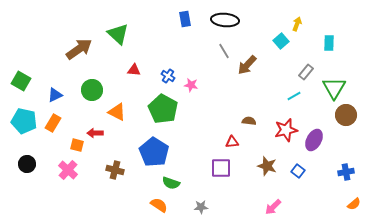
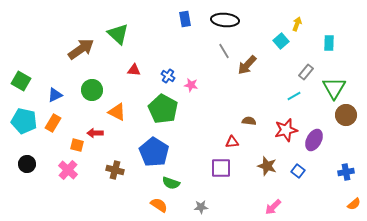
brown arrow at (79, 49): moved 2 px right
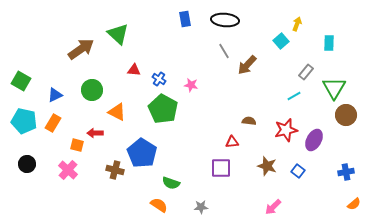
blue cross at (168, 76): moved 9 px left, 3 px down
blue pentagon at (154, 152): moved 12 px left, 1 px down
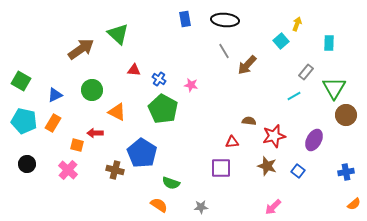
red star at (286, 130): moved 12 px left, 6 px down
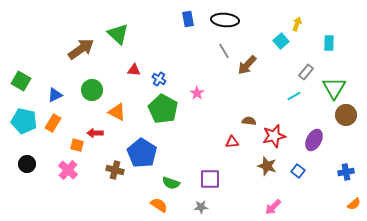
blue rectangle at (185, 19): moved 3 px right
pink star at (191, 85): moved 6 px right, 8 px down; rotated 24 degrees clockwise
purple square at (221, 168): moved 11 px left, 11 px down
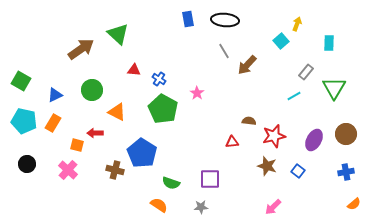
brown circle at (346, 115): moved 19 px down
